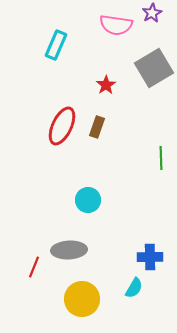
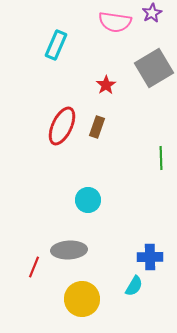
pink semicircle: moved 1 px left, 3 px up
cyan semicircle: moved 2 px up
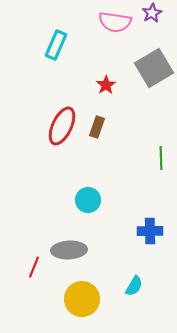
blue cross: moved 26 px up
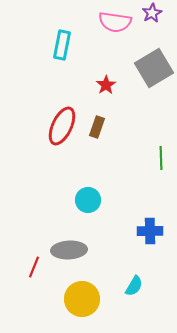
cyan rectangle: moved 6 px right; rotated 12 degrees counterclockwise
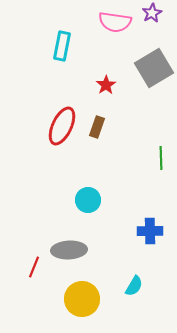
cyan rectangle: moved 1 px down
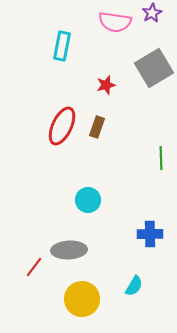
red star: rotated 18 degrees clockwise
blue cross: moved 3 px down
red line: rotated 15 degrees clockwise
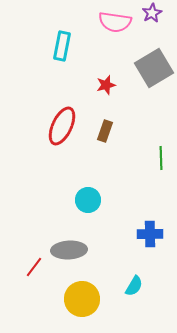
brown rectangle: moved 8 px right, 4 px down
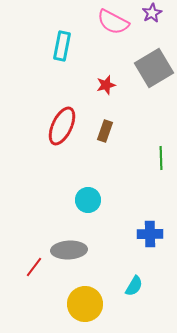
pink semicircle: moved 2 px left; rotated 20 degrees clockwise
yellow circle: moved 3 px right, 5 px down
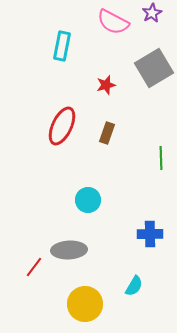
brown rectangle: moved 2 px right, 2 px down
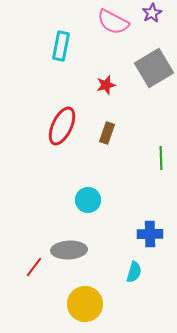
cyan rectangle: moved 1 px left
cyan semicircle: moved 14 px up; rotated 15 degrees counterclockwise
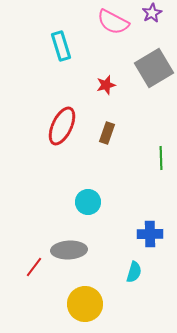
cyan rectangle: rotated 28 degrees counterclockwise
cyan circle: moved 2 px down
